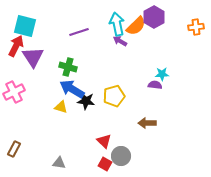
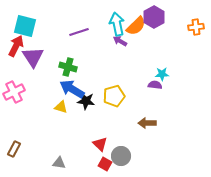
red triangle: moved 4 px left, 3 px down
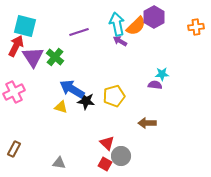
green cross: moved 13 px left, 10 px up; rotated 24 degrees clockwise
red triangle: moved 7 px right, 1 px up
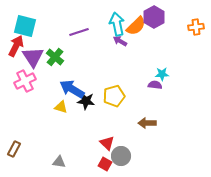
pink cross: moved 11 px right, 11 px up
gray triangle: moved 1 px up
